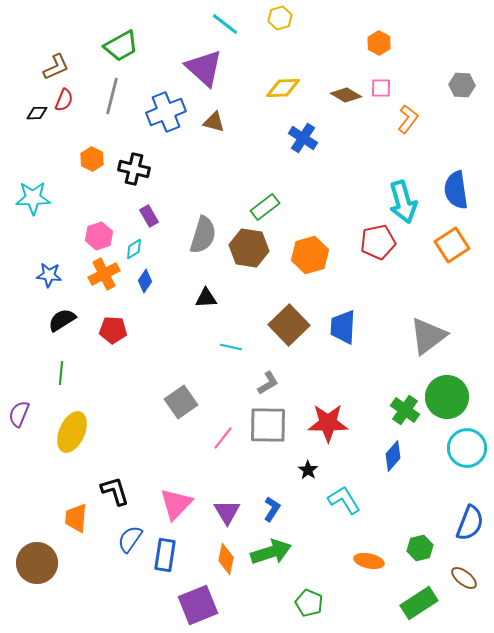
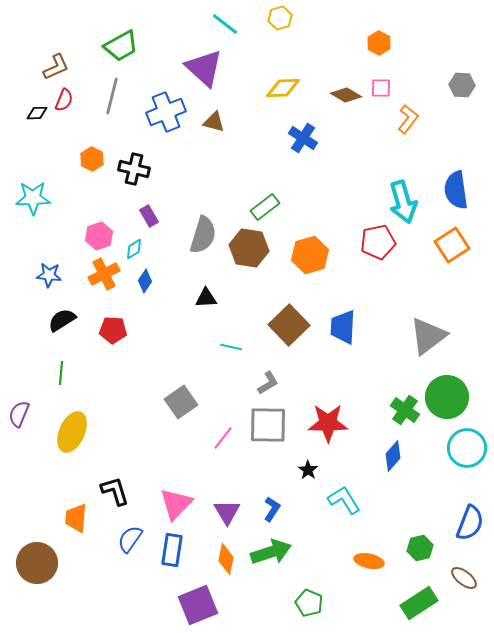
blue rectangle at (165, 555): moved 7 px right, 5 px up
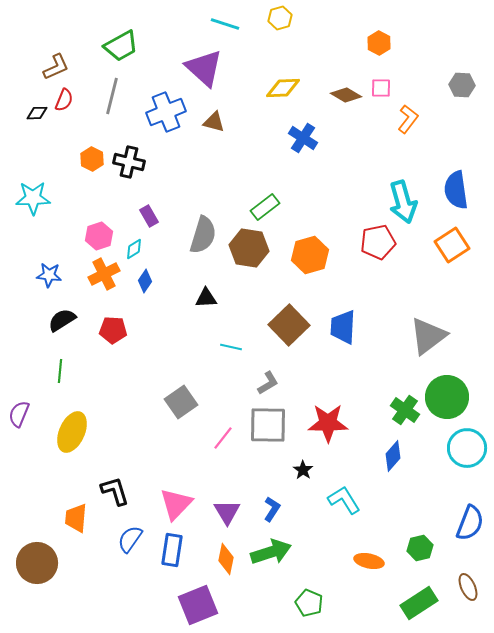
cyan line at (225, 24): rotated 20 degrees counterclockwise
black cross at (134, 169): moved 5 px left, 7 px up
green line at (61, 373): moved 1 px left, 2 px up
black star at (308, 470): moved 5 px left
brown ellipse at (464, 578): moved 4 px right, 9 px down; rotated 28 degrees clockwise
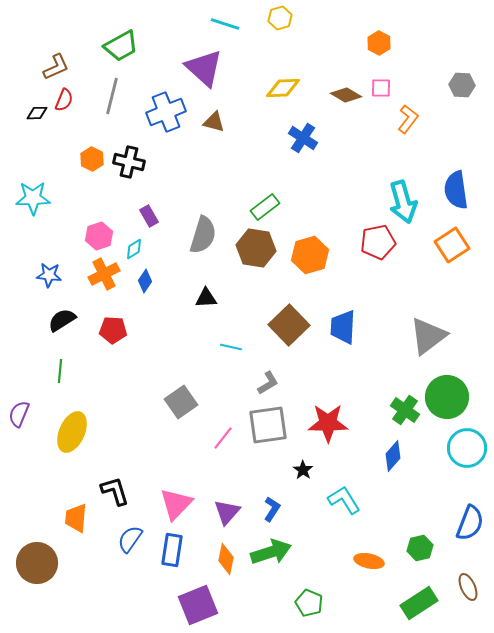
brown hexagon at (249, 248): moved 7 px right
gray square at (268, 425): rotated 9 degrees counterclockwise
purple triangle at (227, 512): rotated 12 degrees clockwise
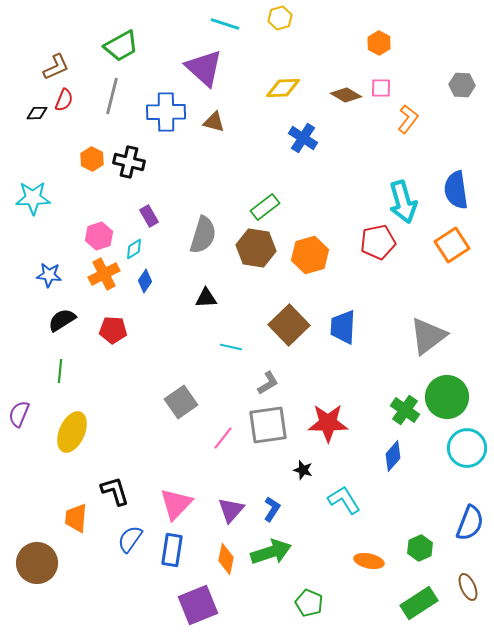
blue cross at (166, 112): rotated 21 degrees clockwise
black star at (303, 470): rotated 18 degrees counterclockwise
purple triangle at (227, 512): moved 4 px right, 2 px up
green hexagon at (420, 548): rotated 10 degrees counterclockwise
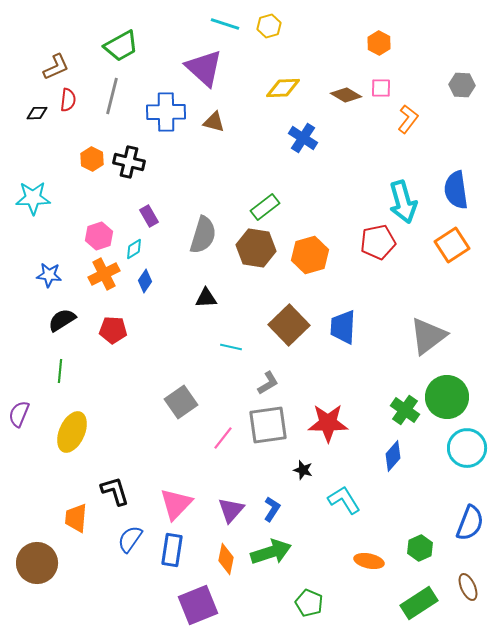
yellow hexagon at (280, 18): moved 11 px left, 8 px down
red semicircle at (64, 100): moved 4 px right; rotated 15 degrees counterclockwise
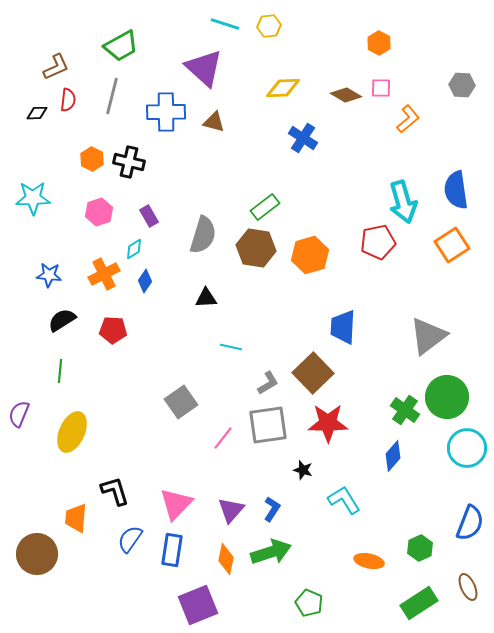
yellow hexagon at (269, 26): rotated 10 degrees clockwise
orange L-shape at (408, 119): rotated 12 degrees clockwise
pink hexagon at (99, 236): moved 24 px up
brown square at (289, 325): moved 24 px right, 48 px down
brown circle at (37, 563): moved 9 px up
